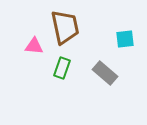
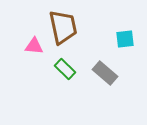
brown trapezoid: moved 2 px left
green rectangle: moved 3 px right, 1 px down; rotated 65 degrees counterclockwise
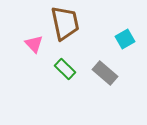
brown trapezoid: moved 2 px right, 4 px up
cyan square: rotated 24 degrees counterclockwise
pink triangle: moved 2 px up; rotated 42 degrees clockwise
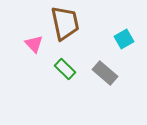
cyan square: moved 1 px left
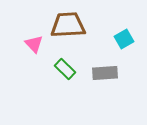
brown trapezoid: moved 3 px right, 2 px down; rotated 81 degrees counterclockwise
gray rectangle: rotated 45 degrees counterclockwise
